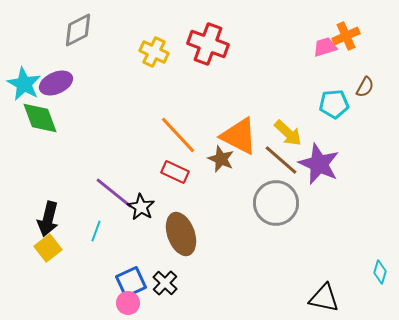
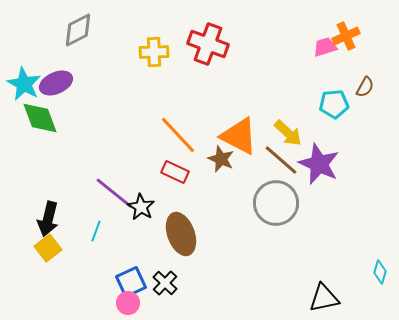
yellow cross: rotated 28 degrees counterclockwise
black triangle: rotated 24 degrees counterclockwise
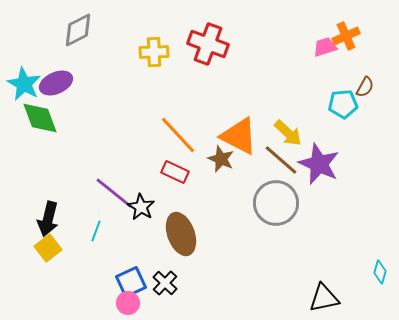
cyan pentagon: moved 9 px right
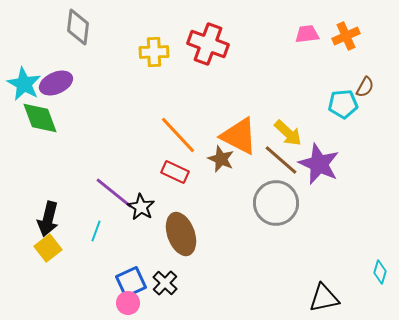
gray diamond: moved 3 px up; rotated 57 degrees counterclockwise
pink trapezoid: moved 18 px left, 13 px up; rotated 10 degrees clockwise
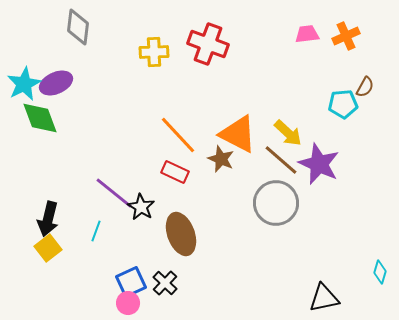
cyan star: rotated 16 degrees clockwise
orange triangle: moved 1 px left, 2 px up
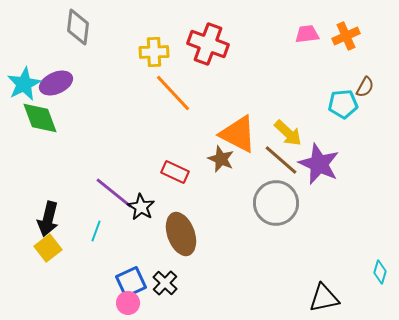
orange line: moved 5 px left, 42 px up
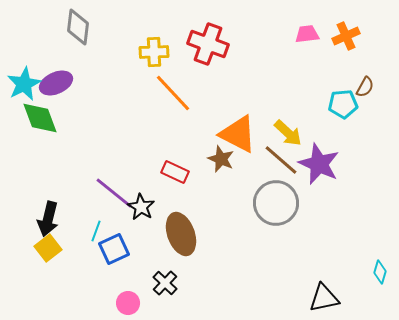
blue square: moved 17 px left, 33 px up
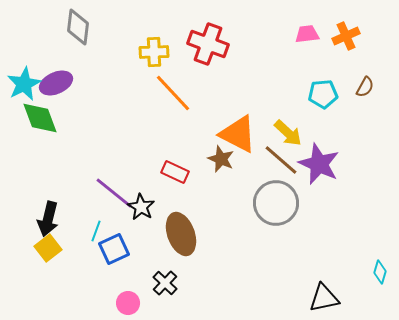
cyan pentagon: moved 20 px left, 10 px up
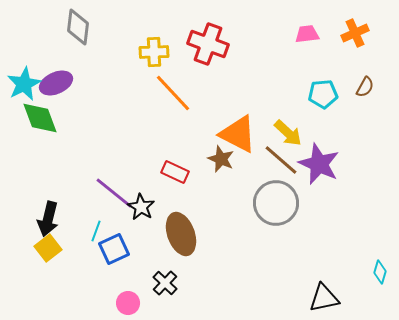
orange cross: moved 9 px right, 3 px up
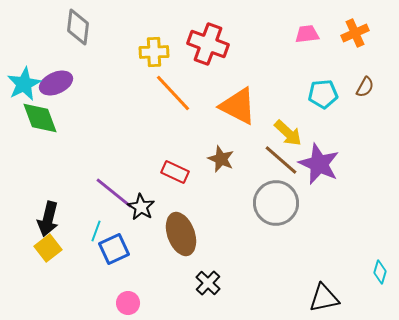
orange triangle: moved 28 px up
black cross: moved 43 px right
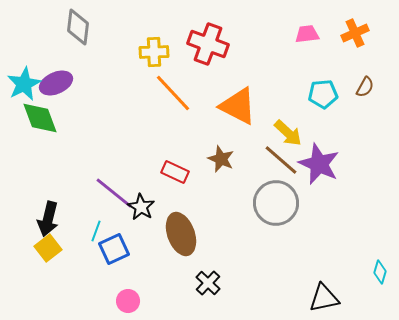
pink circle: moved 2 px up
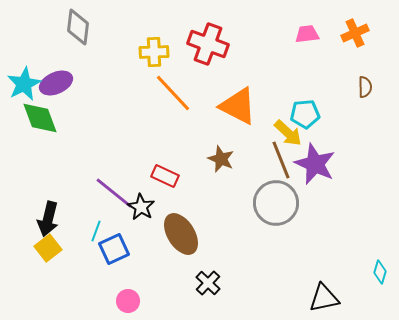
brown semicircle: rotated 30 degrees counterclockwise
cyan pentagon: moved 18 px left, 20 px down
brown line: rotated 27 degrees clockwise
purple star: moved 4 px left
red rectangle: moved 10 px left, 4 px down
brown ellipse: rotated 12 degrees counterclockwise
